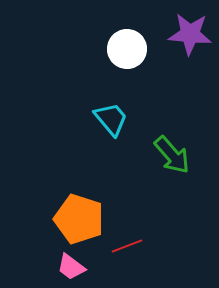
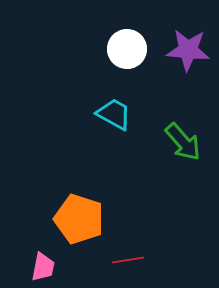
purple star: moved 2 px left, 16 px down
cyan trapezoid: moved 3 px right, 5 px up; rotated 21 degrees counterclockwise
green arrow: moved 11 px right, 13 px up
red line: moved 1 px right, 14 px down; rotated 12 degrees clockwise
pink trapezoid: moved 28 px left; rotated 116 degrees counterclockwise
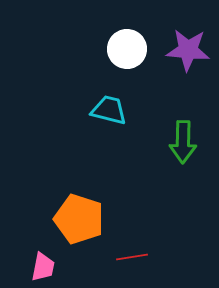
cyan trapezoid: moved 5 px left, 4 px up; rotated 15 degrees counterclockwise
green arrow: rotated 42 degrees clockwise
red line: moved 4 px right, 3 px up
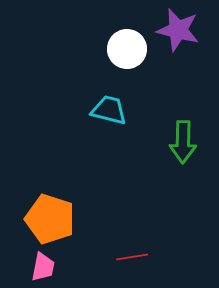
purple star: moved 10 px left, 20 px up; rotated 9 degrees clockwise
orange pentagon: moved 29 px left
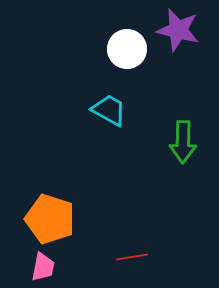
cyan trapezoid: rotated 15 degrees clockwise
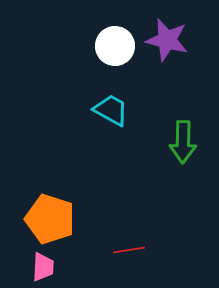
purple star: moved 11 px left, 10 px down
white circle: moved 12 px left, 3 px up
cyan trapezoid: moved 2 px right
red line: moved 3 px left, 7 px up
pink trapezoid: rotated 8 degrees counterclockwise
